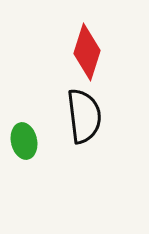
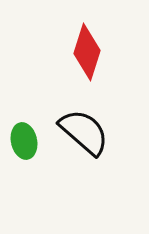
black semicircle: moved 16 px down; rotated 42 degrees counterclockwise
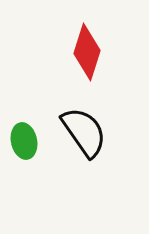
black semicircle: rotated 14 degrees clockwise
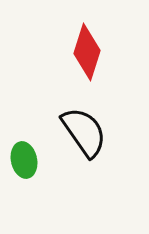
green ellipse: moved 19 px down
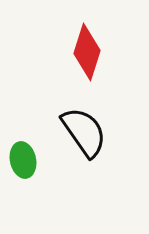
green ellipse: moved 1 px left
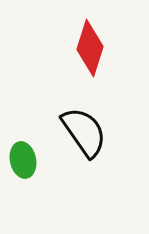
red diamond: moved 3 px right, 4 px up
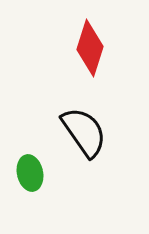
green ellipse: moved 7 px right, 13 px down
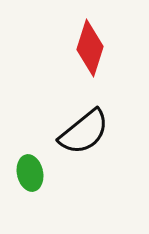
black semicircle: rotated 86 degrees clockwise
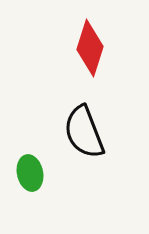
black semicircle: rotated 108 degrees clockwise
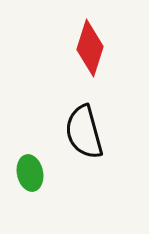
black semicircle: rotated 6 degrees clockwise
